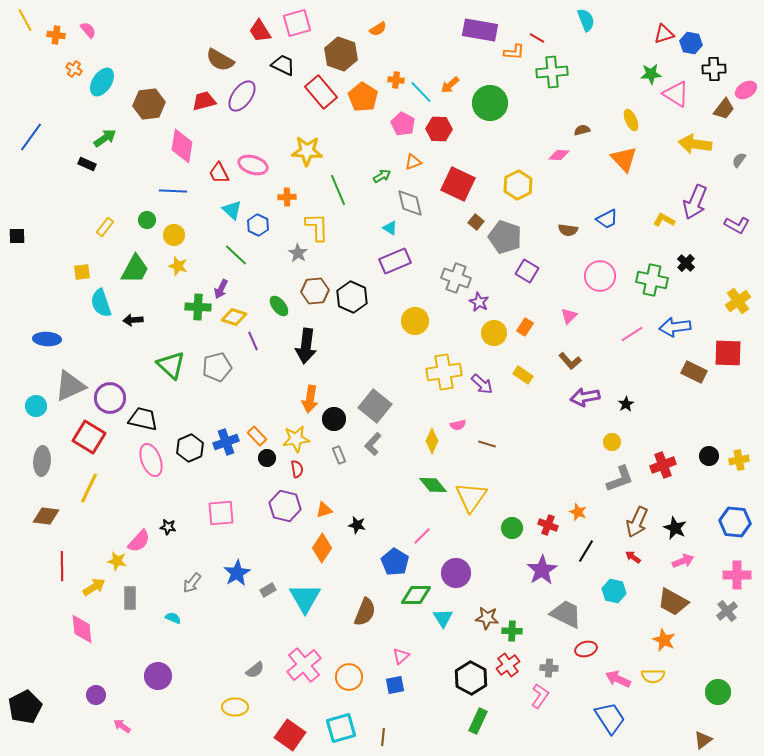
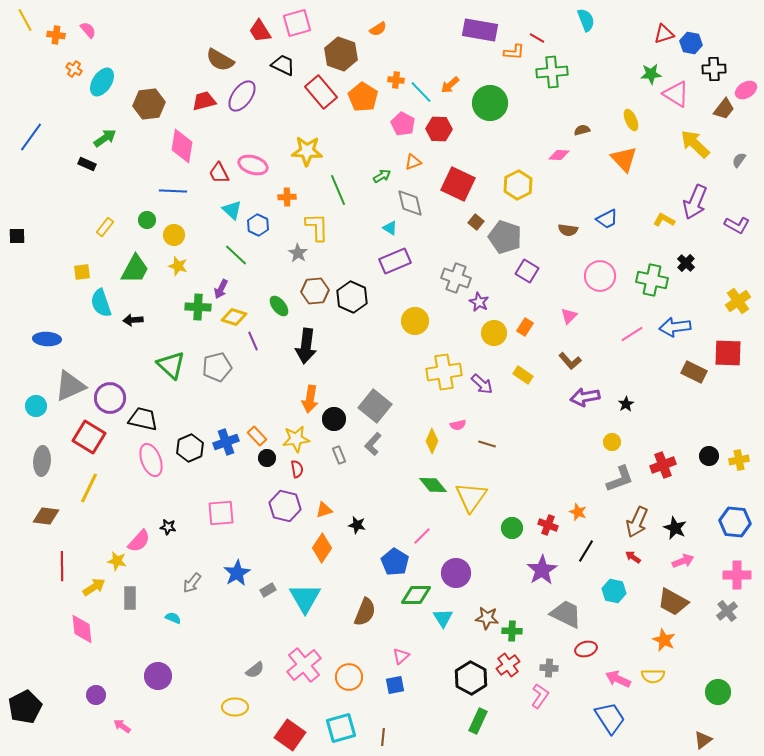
yellow arrow at (695, 144): rotated 36 degrees clockwise
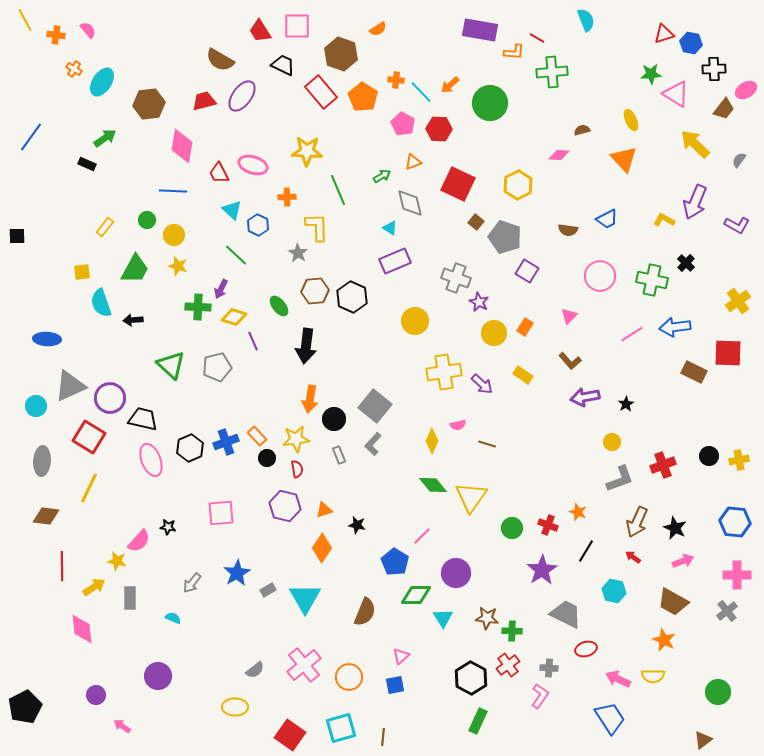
pink square at (297, 23): moved 3 px down; rotated 16 degrees clockwise
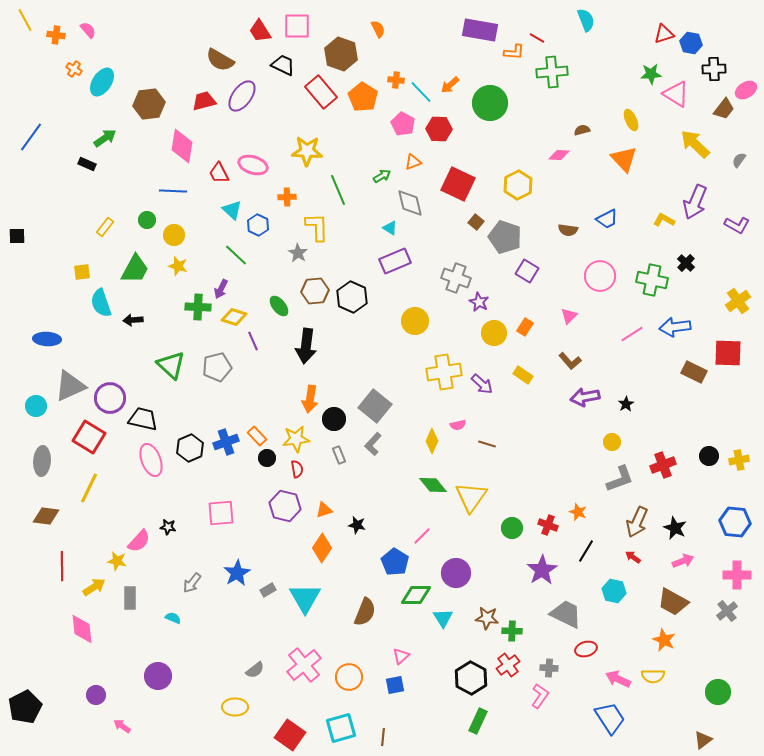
orange semicircle at (378, 29): rotated 84 degrees counterclockwise
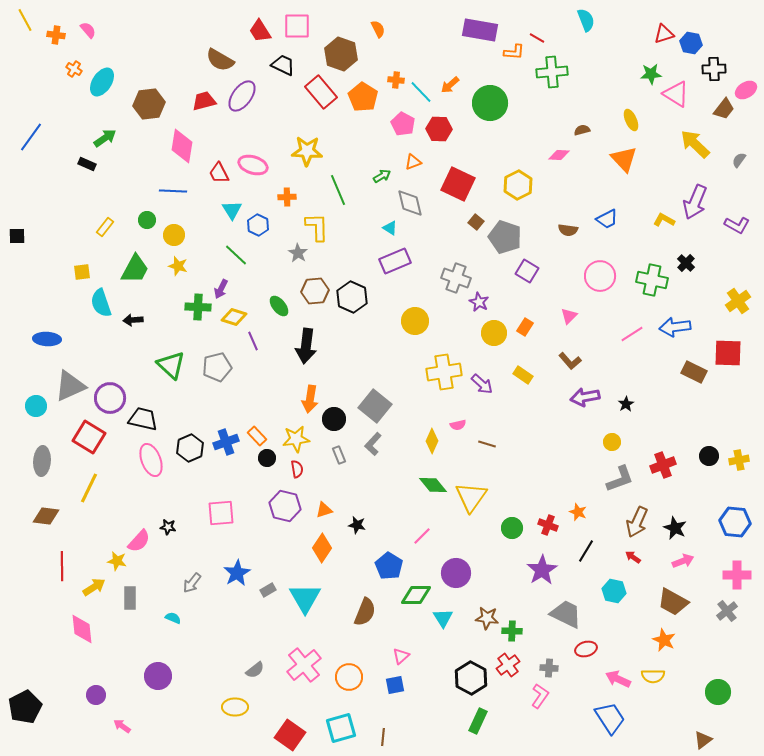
cyan triangle at (232, 210): rotated 15 degrees clockwise
blue pentagon at (395, 562): moved 6 px left, 4 px down
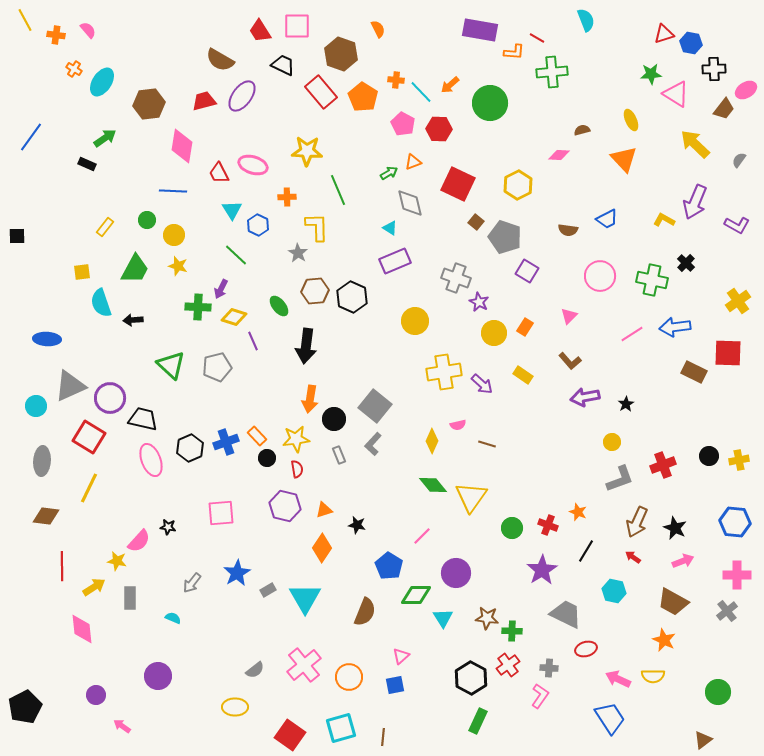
green arrow at (382, 176): moved 7 px right, 3 px up
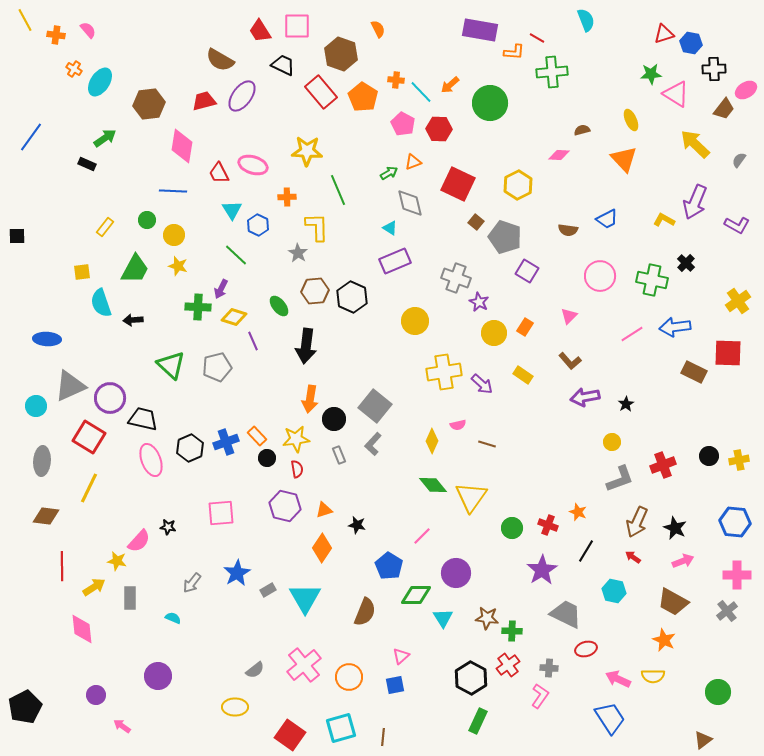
cyan ellipse at (102, 82): moved 2 px left
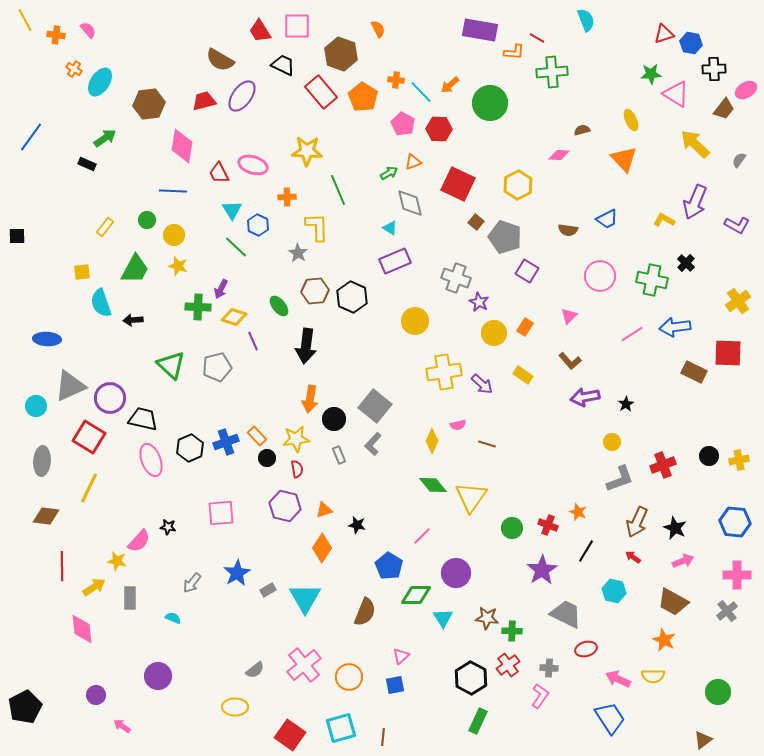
green line at (236, 255): moved 8 px up
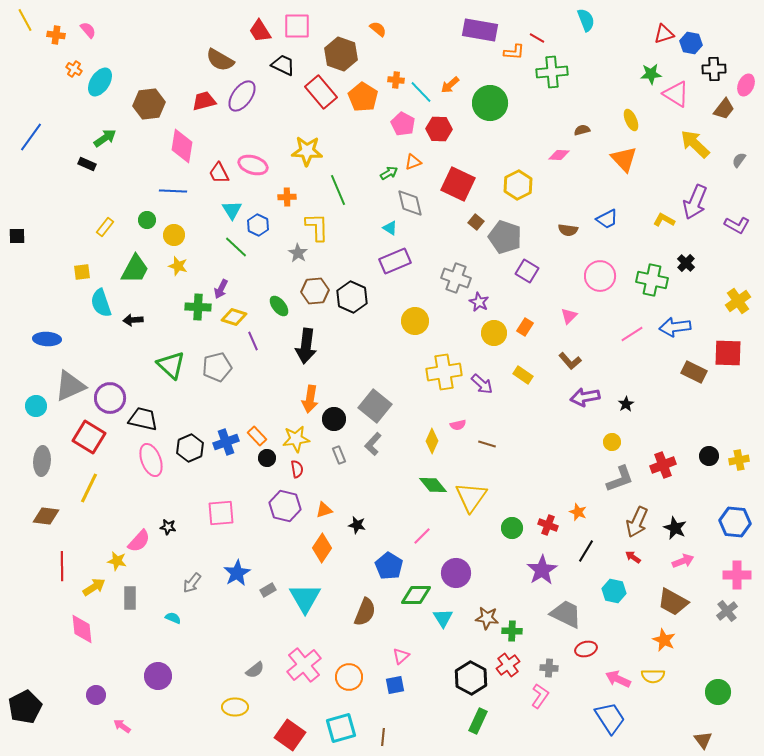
orange semicircle at (378, 29): rotated 24 degrees counterclockwise
pink ellipse at (746, 90): moved 5 px up; rotated 35 degrees counterclockwise
brown triangle at (703, 740): rotated 30 degrees counterclockwise
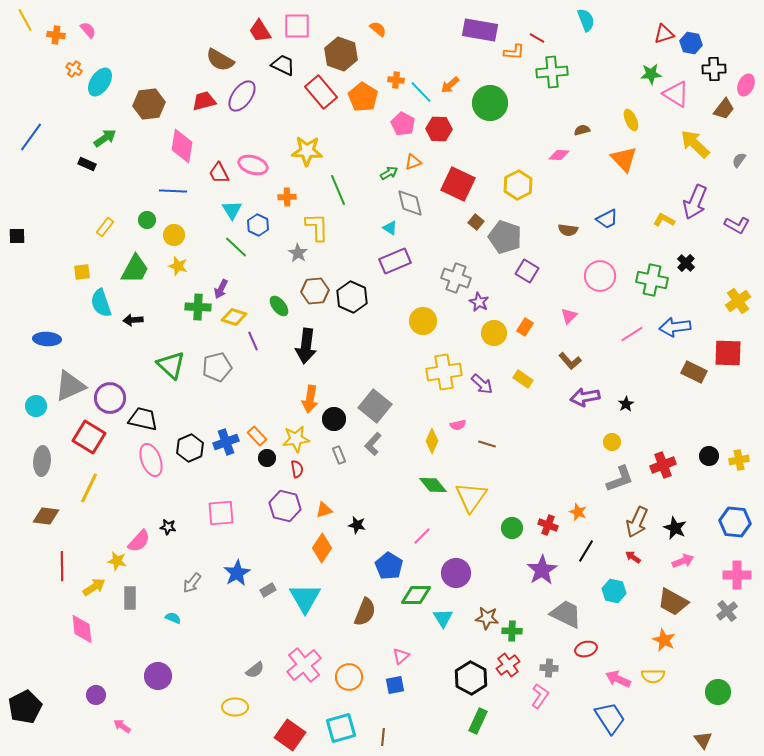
yellow circle at (415, 321): moved 8 px right
yellow rectangle at (523, 375): moved 4 px down
